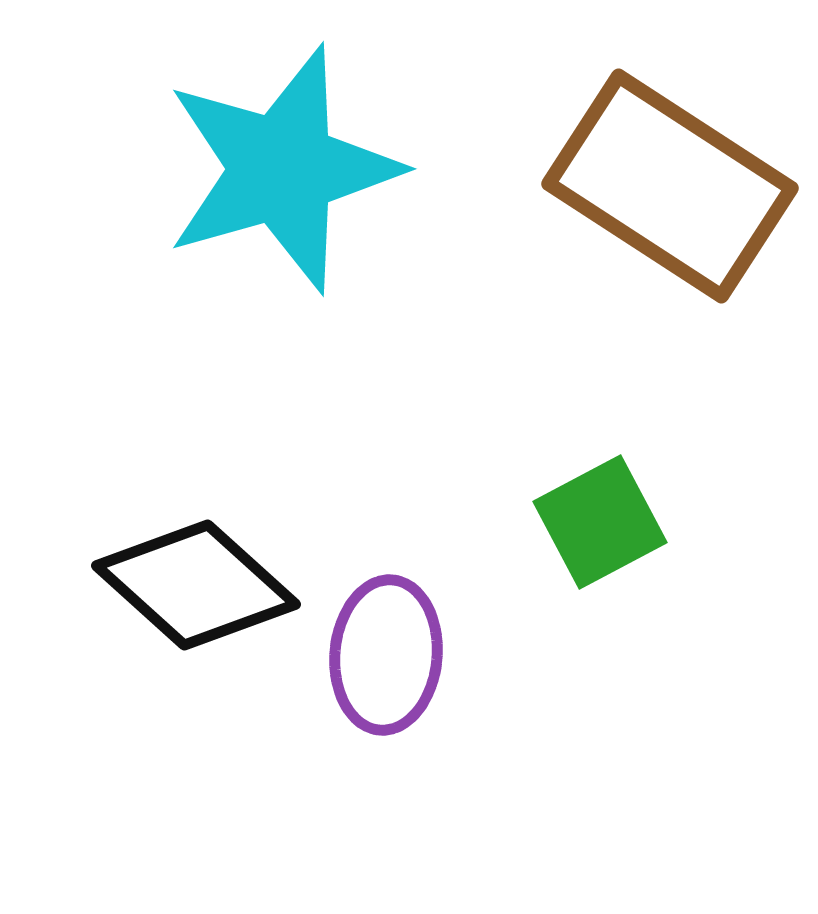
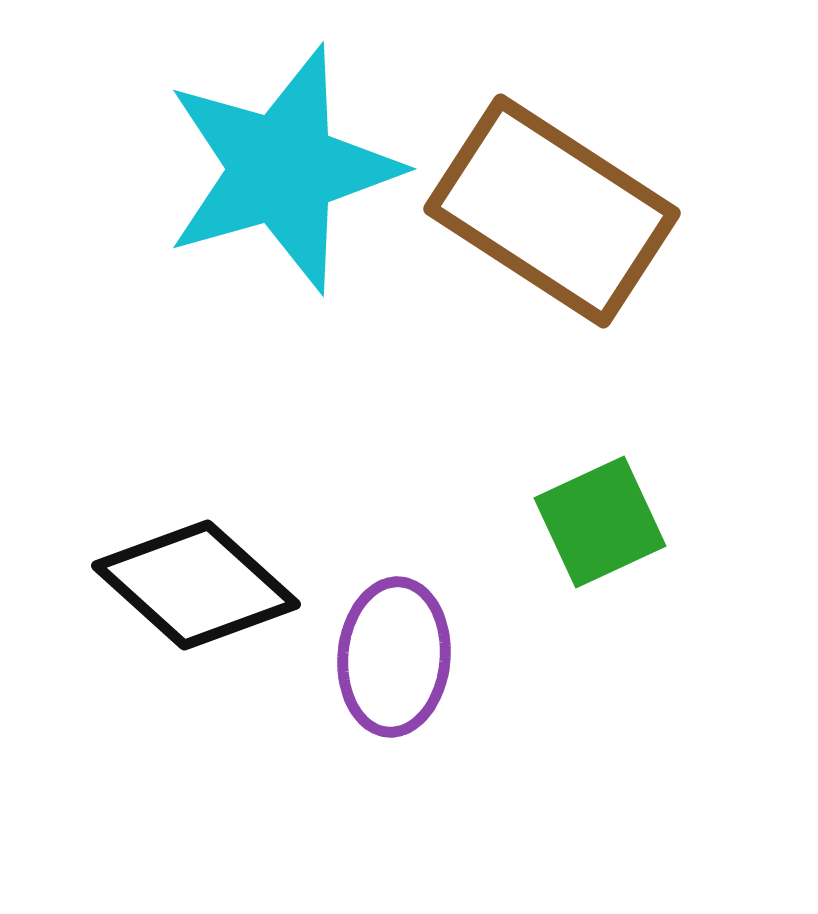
brown rectangle: moved 118 px left, 25 px down
green square: rotated 3 degrees clockwise
purple ellipse: moved 8 px right, 2 px down
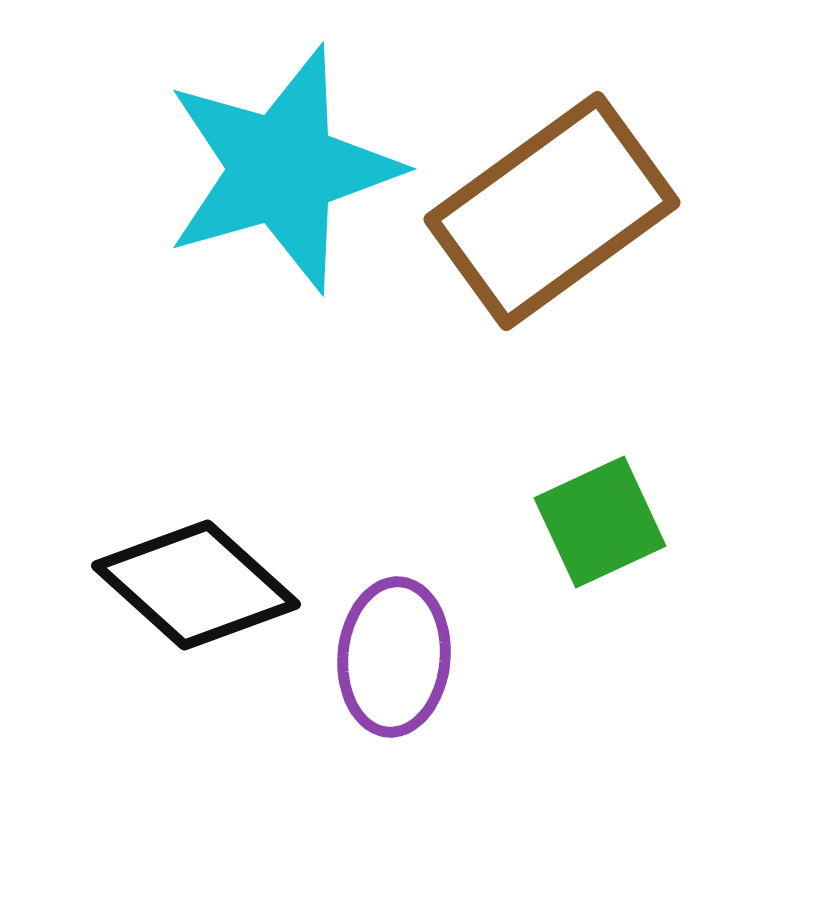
brown rectangle: rotated 69 degrees counterclockwise
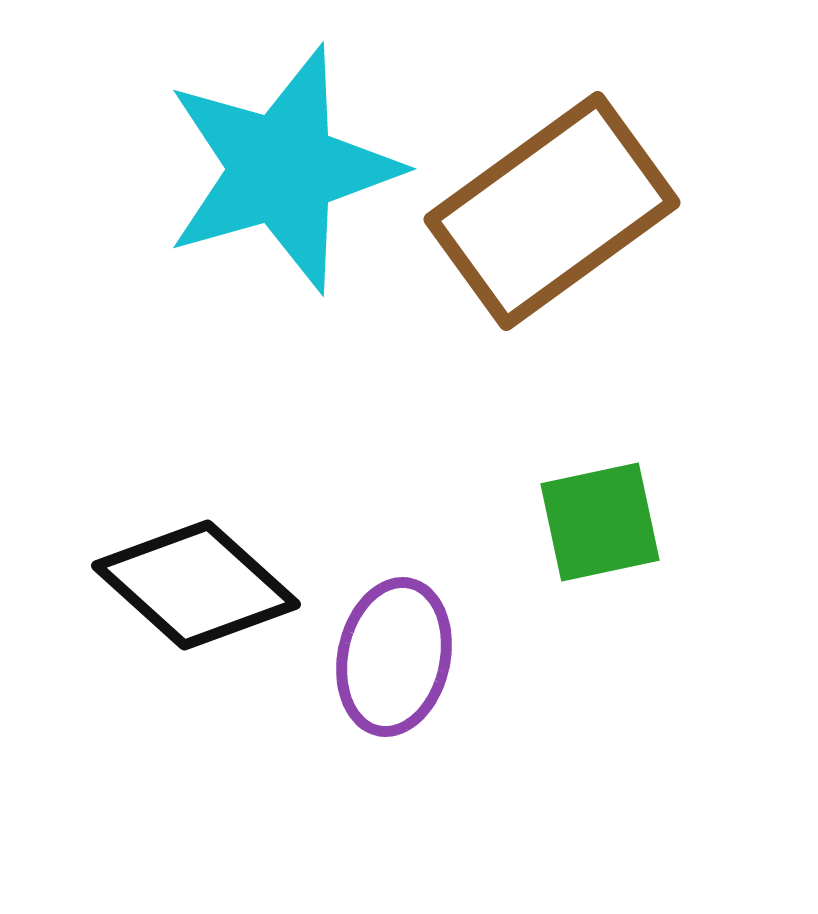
green square: rotated 13 degrees clockwise
purple ellipse: rotated 7 degrees clockwise
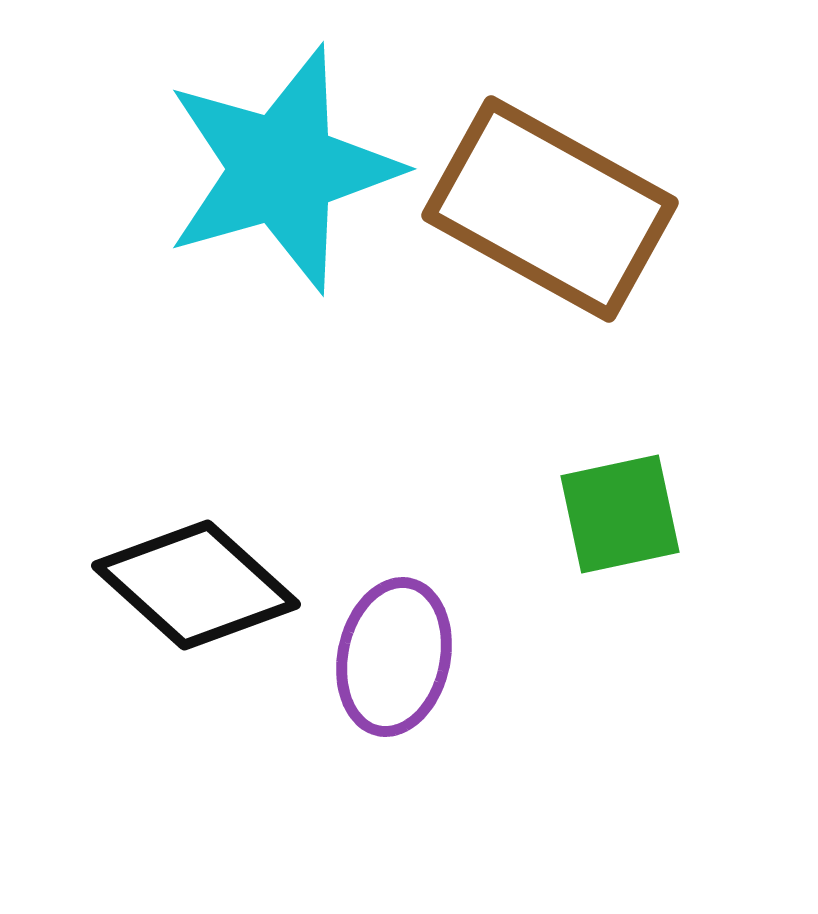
brown rectangle: moved 2 px left, 2 px up; rotated 65 degrees clockwise
green square: moved 20 px right, 8 px up
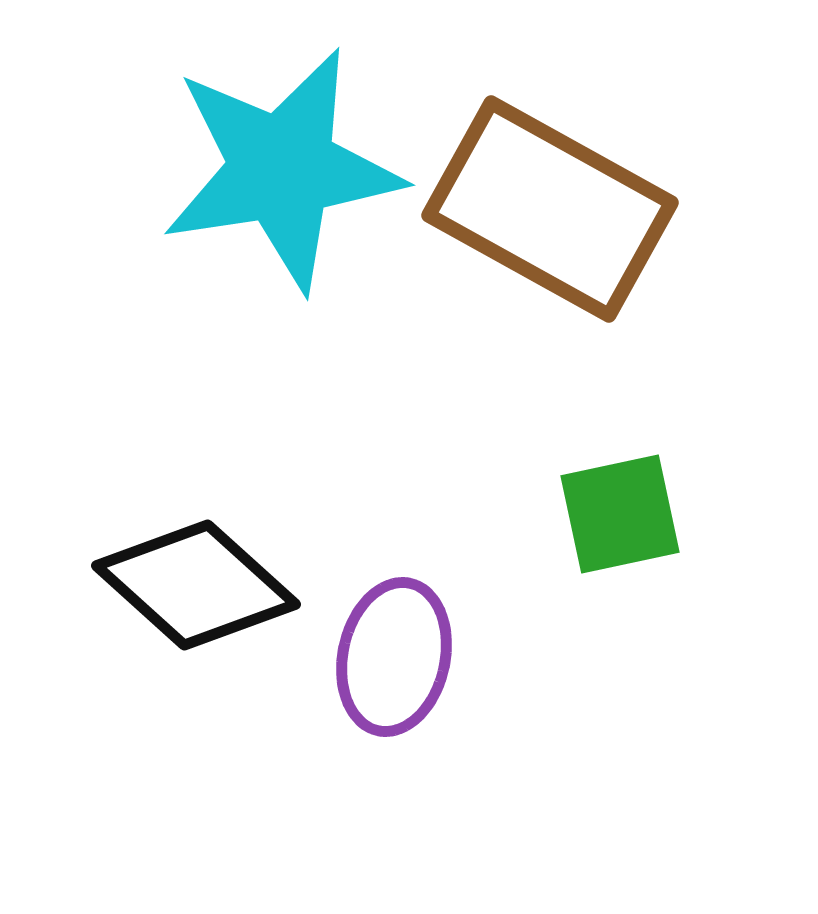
cyan star: rotated 7 degrees clockwise
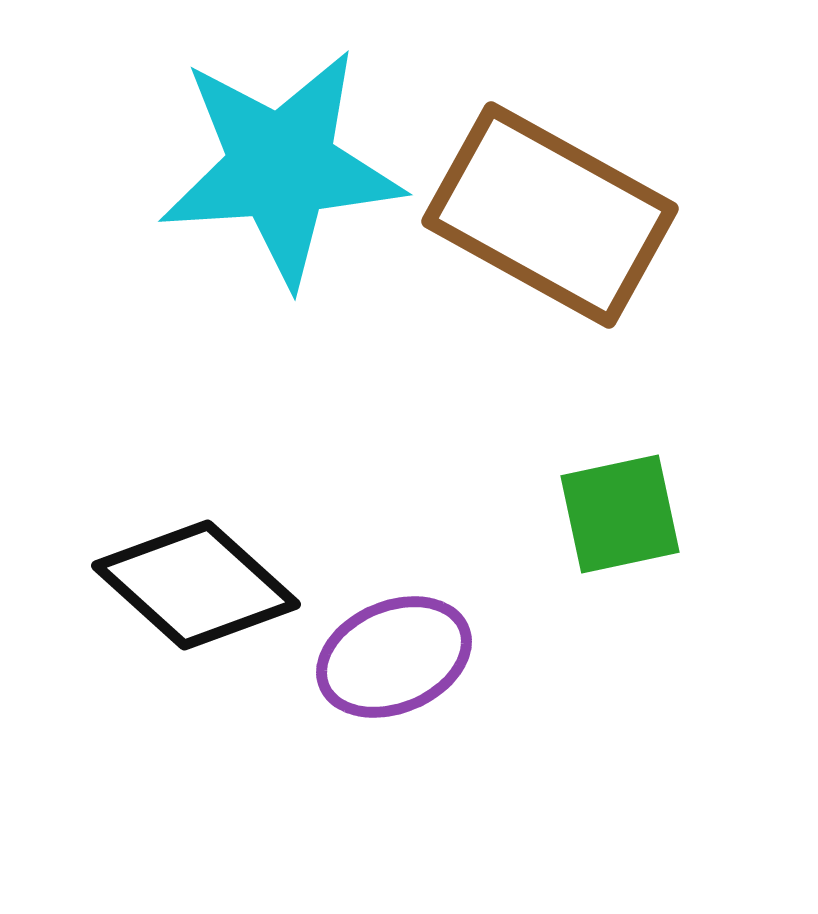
cyan star: moved 1 px left, 2 px up; rotated 5 degrees clockwise
brown rectangle: moved 6 px down
purple ellipse: rotated 55 degrees clockwise
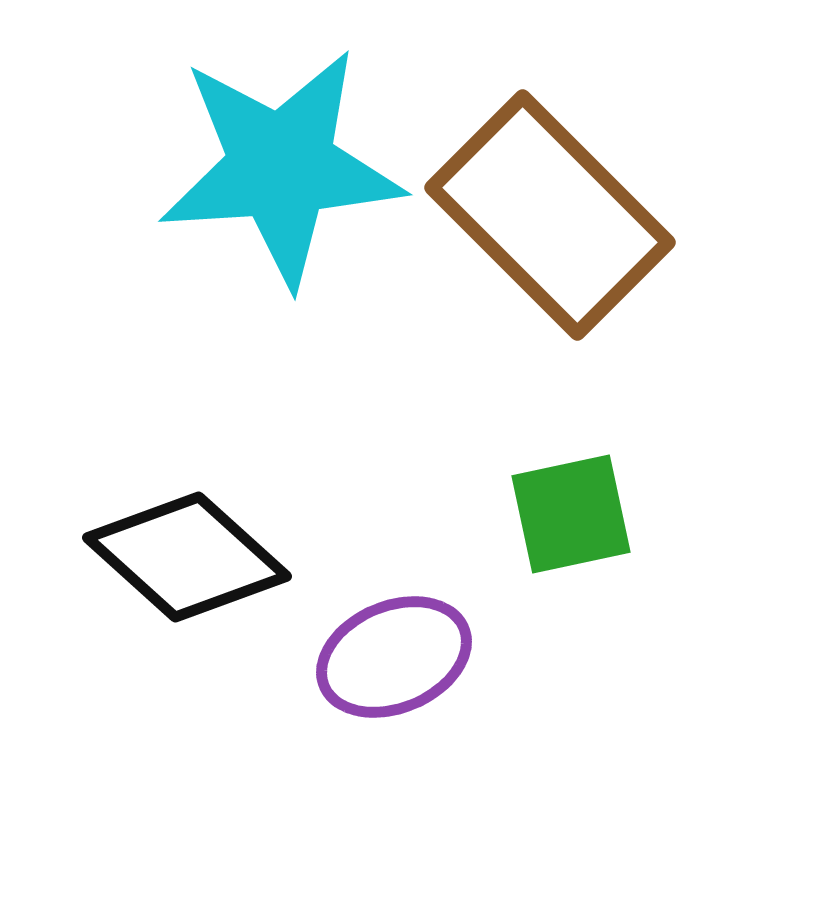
brown rectangle: rotated 16 degrees clockwise
green square: moved 49 px left
black diamond: moved 9 px left, 28 px up
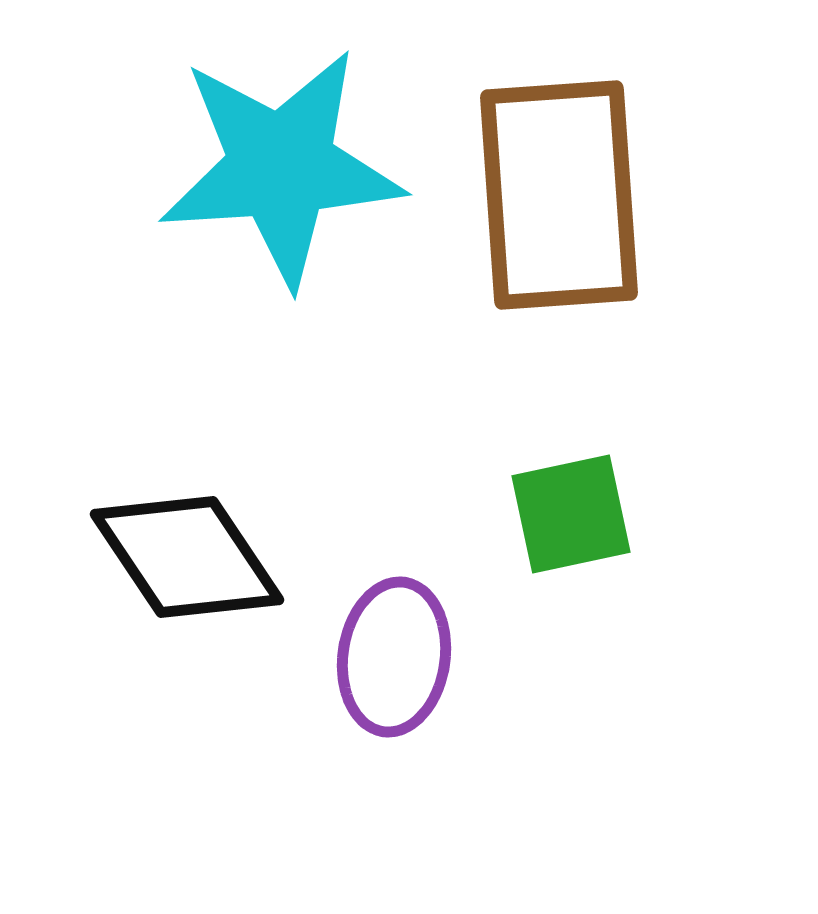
brown rectangle: moved 9 px right, 20 px up; rotated 41 degrees clockwise
black diamond: rotated 14 degrees clockwise
purple ellipse: rotated 59 degrees counterclockwise
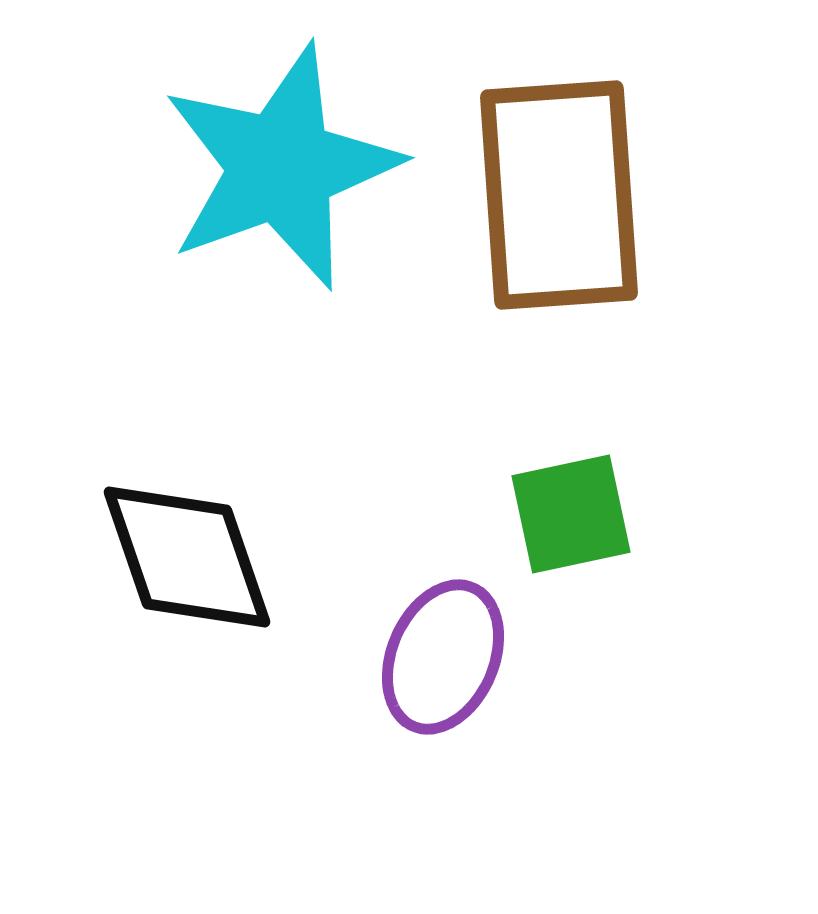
cyan star: rotated 16 degrees counterclockwise
black diamond: rotated 15 degrees clockwise
purple ellipse: moved 49 px right; rotated 15 degrees clockwise
